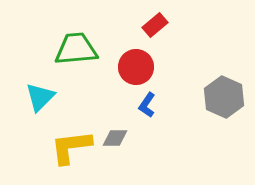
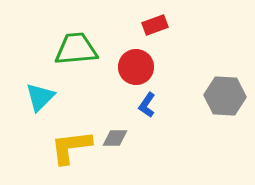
red rectangle: rotated 20 degrees clockwise
gray hexagon: moved 1 px right, 1 px up; rotated 21 degrees counterclockwise
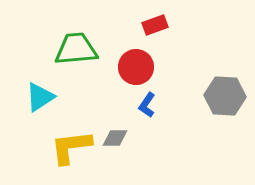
cyan triangle: rotated 12 degrees clockwise
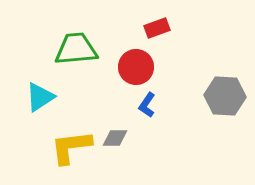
red rectangle: moved 2 px right, 3 px down
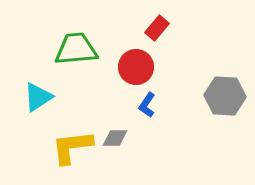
red rectangle: rotated 30 degrees counterclockwise
cyan triangle: moved 2 px left
yellow L-shape: moved 1 px right
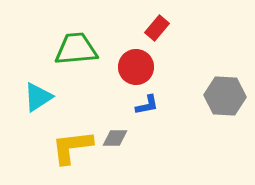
blue L-shape: rotated 135 degrees counterclockwise
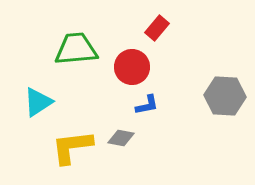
red circle: moved 4 px left
cyan triangle: moved 5 px down
gray diamond: moved 6 px right; rotated 12 degrees clockwise
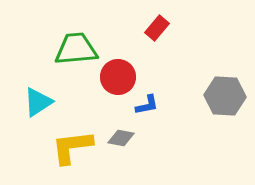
red circle: moved 14 px left, 10 px down
